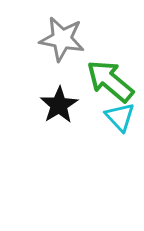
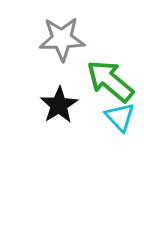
gray star: rotated 12 degrees counterclockwise
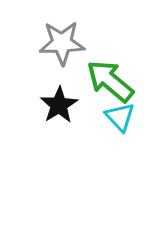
gray star: moved 4 px down
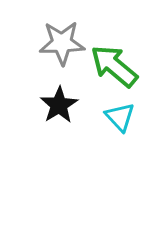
green arrow: moved 4 px right, 15 px up
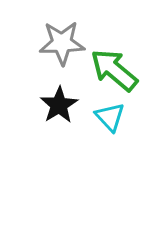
green arrow: moved 4 px down
cyan triangle: moved 10 px left
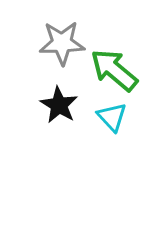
black star: rotated 9 degrees counterclockwise
cyan triangle: moved 2 px right
